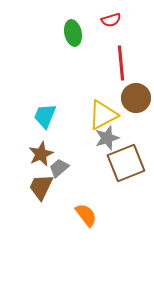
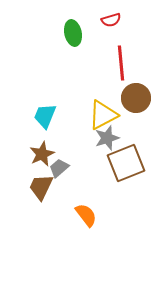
brown star: moved 1 px right
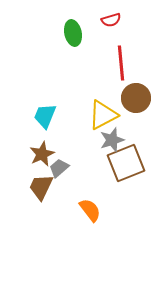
gray star: moved 5 px right, 2 px down
orange semicircle: moved 4 px right, 5 px up
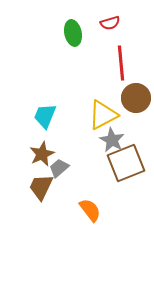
red semicircle: moved 1 px left, 3 px down
gray star: rotated 25 degrees counterclockwise
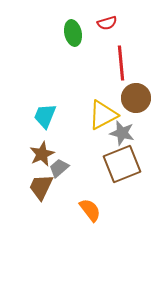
red semicircle: moved 3 px left
gray star: moved 10 px right, 7 px up; rotated 15 degrees counterclockwise
brown square: moved 4 px left, 1 px down
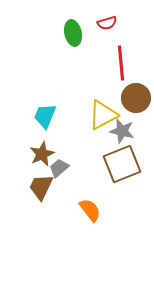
gray star: moved 2 px up
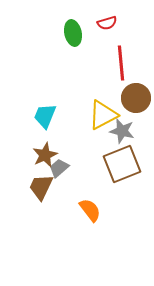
brown star: moved 3 px right, 1 px down
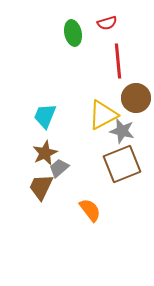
red line: moved 3 px left, 2 px up
brown star: moved 2 px up
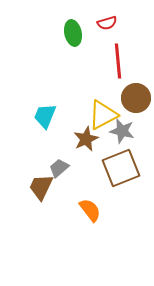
brown star: moved 41 px right, 14 px up
brown square: moved 1 px left, 4 px down
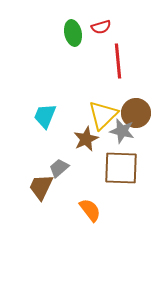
red semicircle: moved 6 px left, 4 px down
brown circle: moved 15 px down
yellow triangle: rotated 16 degrees counterclockwise
brown square: rotated 24 degrees clockwise
